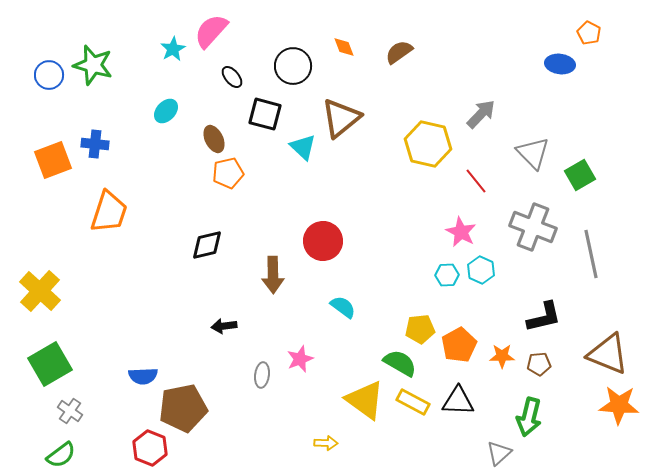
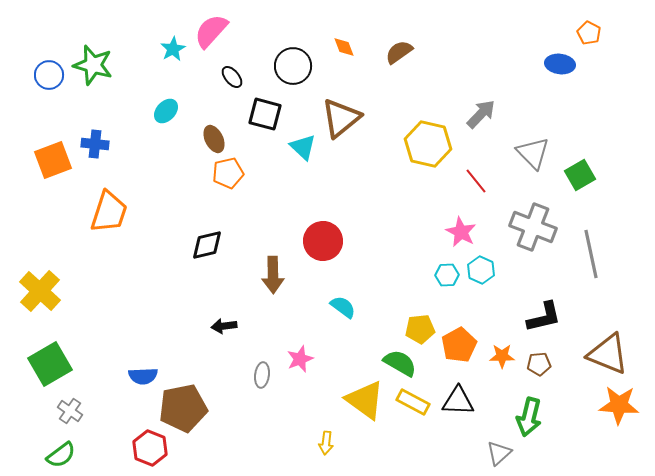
yellow arrow at (326, 443): rotated 95 degrees clockwise
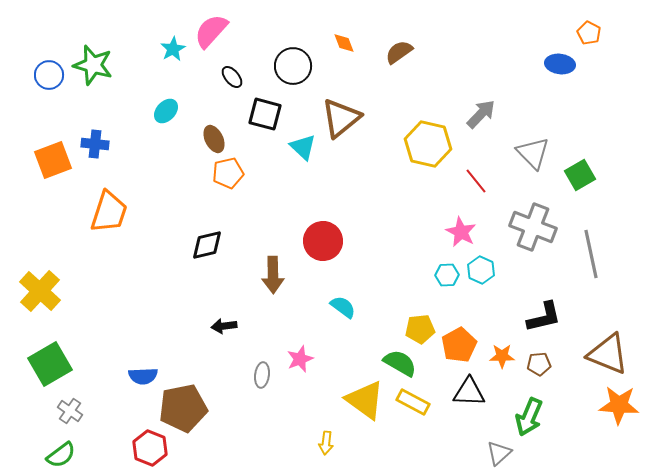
orange diamond at (344, 47): moved 4 px up
black triangle at (458, 401): moved 11 px right, 9 px up
green arrow at (529, 417): rotated 9 degrees clockwise
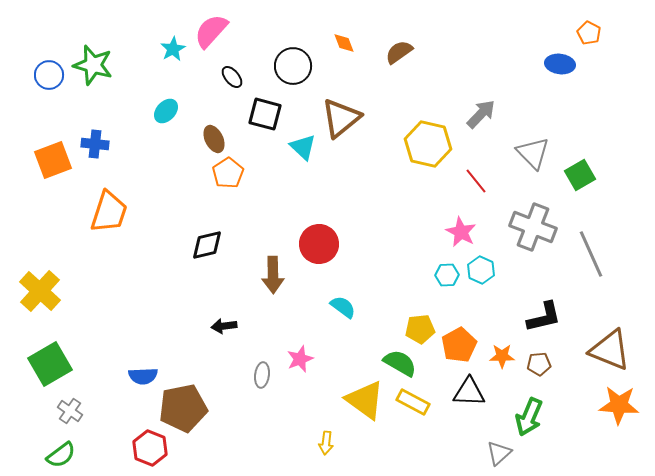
orange pentagon at (228, 173): rotated 20 degrees counterclockwise
red circle at (323, 241): moved 4 px left, 3 px down
gray line at (591, 254): rotated 12 degrees counterclockwise
brown triangle at (608, 354): moved 2 px right, 4 px up
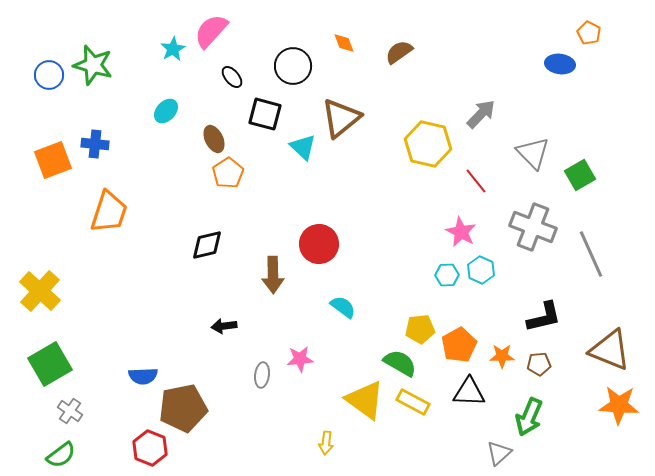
pink star at (300, 359): rotated 16 degrees clockwise
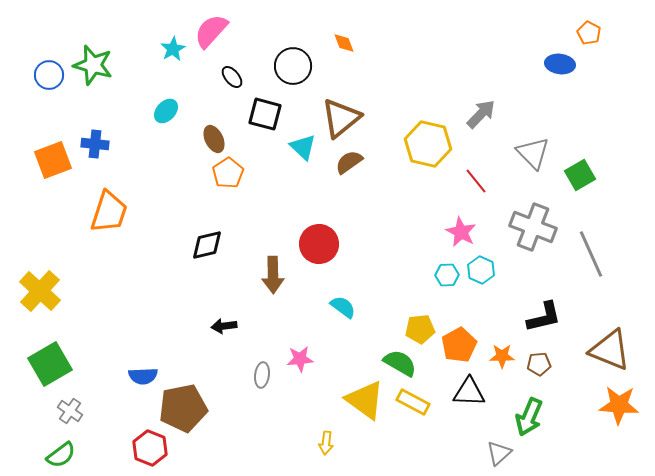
brown semicircle at (399, 52): moved 50 px left, 110 px down
